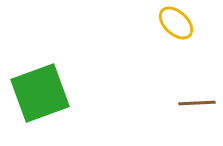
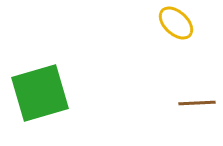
green square: rotated 4 degrees clockwise
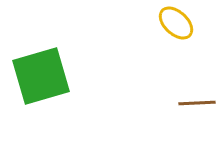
green square: moved 1 px right, 17 px up
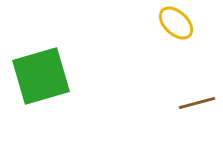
brown line: rotated 12 degrees counterclockwise
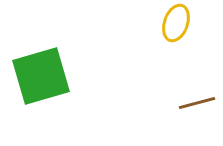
yellow ellipse: rotated 66 degrees clockwise
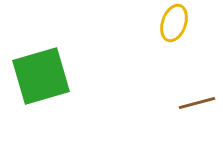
yellow ellipse: moved 2 px left
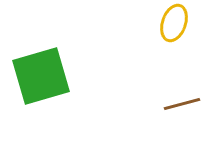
brown line: moved 15 px left, 1 px down
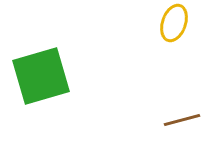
brown line: moved 16 px down
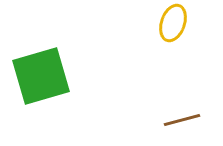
yellow ellipse: moved 1 px left
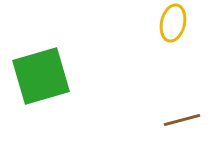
yellow ellipse: rotated 6 degrees counterclockwise
